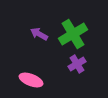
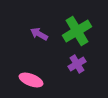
green cross: moved 4 px right, 3 px up
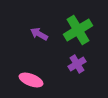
green cross: moved 1 px right, 1 px up
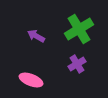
green cross: moved 1 px right, 1 px up
purple arrow: moved 3 px left, 2 px down
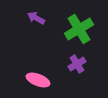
purple arrow: moved 18 px up
pink ellipse: moved 7 px right
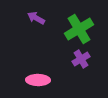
purple cross: moved 4 px right, 5 px up
pink ellipse: rotated 20 degrees counterclockwise
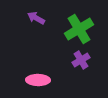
purple cross: moved 1 px down
